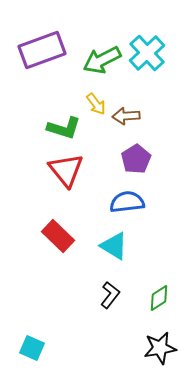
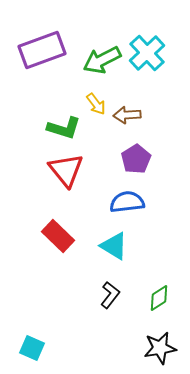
brown arrow: moved 1 px right, 1 px up
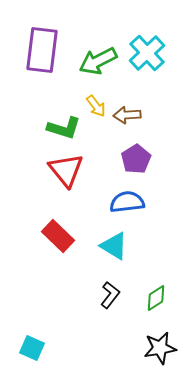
purple rectangle: rotated 63 degrees counterclockwise
green arrow: moved 4 px left, 1 px down
yellow arrow: moved 2 px down
green diamond: moved 3 px left
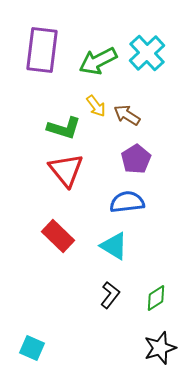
brown arrow: rotated 36 degrees clockwise
black star: rotated 8 degrees counterclockwise
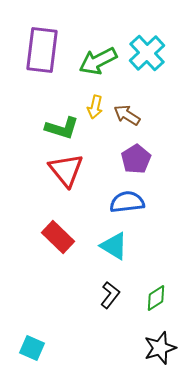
yellow arrow: moved 1 px left, 1 px down; rotated 50 degrees clockwise
green L-shape: moved 2 px left
red rectangle: moved 1 px down
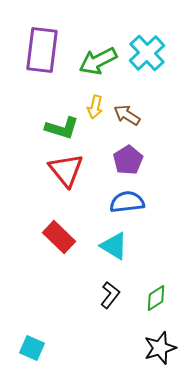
purple pentagon: moved 8 px left, 1 px down
red rectangle: moved 1 px right
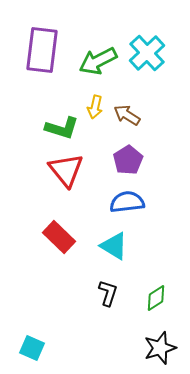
black L-shape: moved 2 px left, 2 px up; rotated 20 degrees counterclockwise
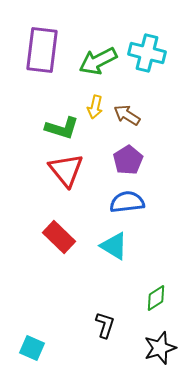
cyan cross: rotated 33 degrees counterclockwise
black L-shape: moved 3 px left, 32 px down
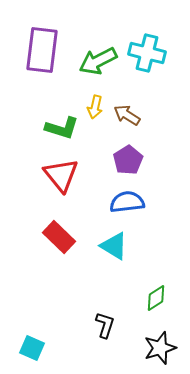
red triangle: moved 5 px left, 5 px down
